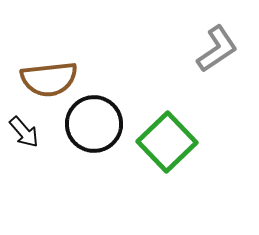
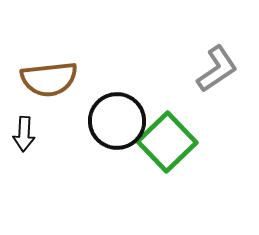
gray L-shape: moved 20 px down
black circle: moved 23 px right, 3 px up
black arrow: moved 2 px down; rotated 44 degrees clockwise
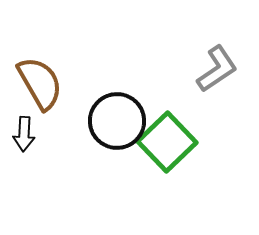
brown semicircle: moved 9 px left, 4 px down; rotated 114 degrees counterclockwise
